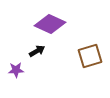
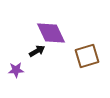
purple diamond: moved 1 px right, 9 px down; rotated 40 degrees clockwise
brown square: moved 3 px left
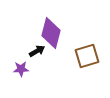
purple diamond: rotated 40 degrees clockwise
purple star: moved 5 px right, 1 px up
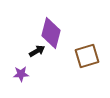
purple star: moved 5 px down
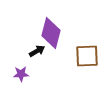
brown square: rotated 15 degrees clockwise
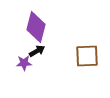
purple diamond: moved 15 px left, 6 px up
purple star: moved 3 px right, 11 px up
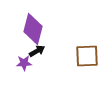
purple diamond: moved 3 px left, 2 px down
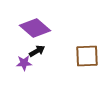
purple diamond: moved 2 px right, 1 px up; rotated 64 degrees counterclockwise
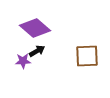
purple star: moved 1 px left, 2 px up
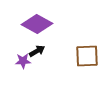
purple diamond: moved 2 px right, 4 px up; rotated 12 degrees counterclockwise
